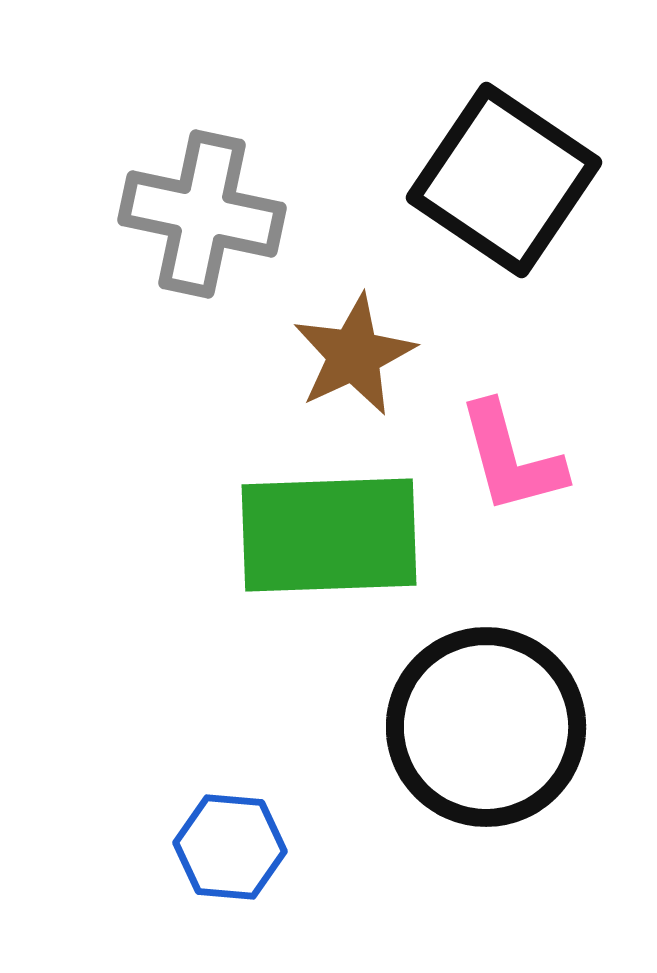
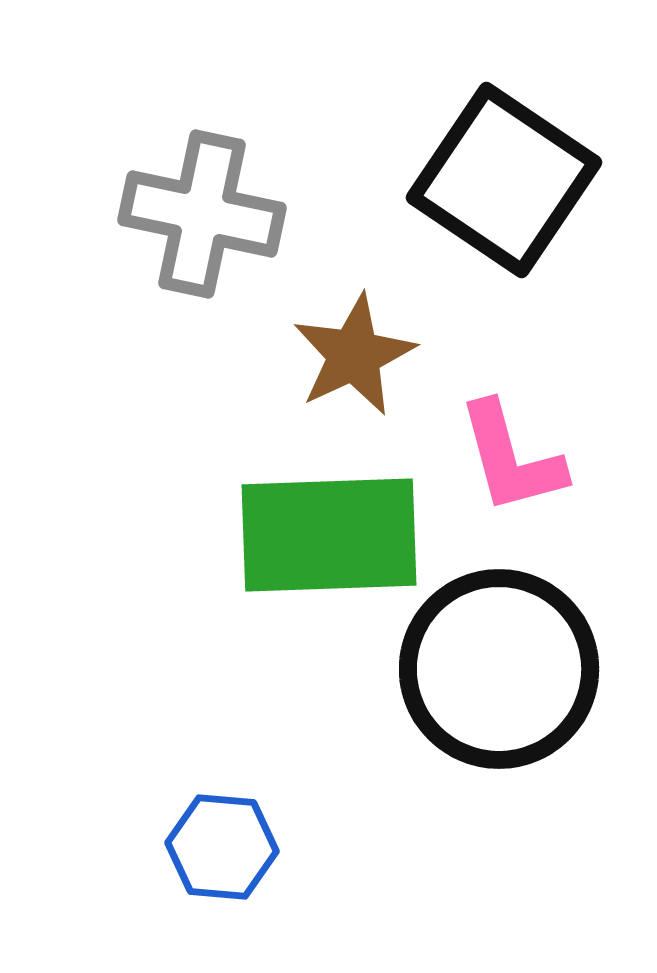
black circle: moved 13 px right, 58 px up
blue hexagon: moved 8 px left
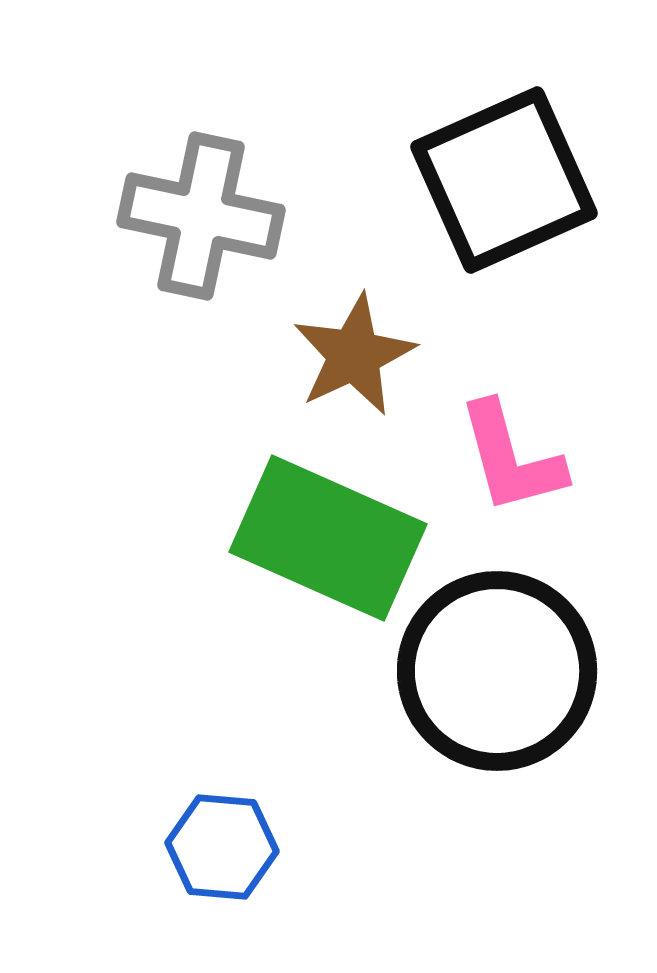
black square: rotated 32 degrees clockwise
gray cross: moved 1 px left, 2 px down
green rectangle: moved 1 px left, 3 px down; rotated 26 degrees clockwise
black circle: moved 2 px left, 2 px down
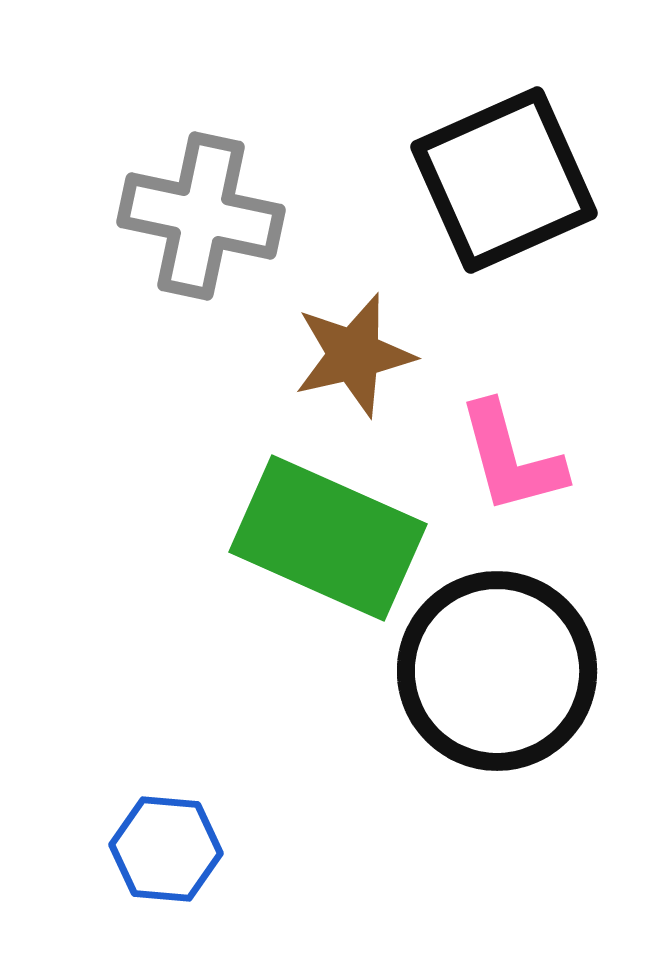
brown star: rotated 12 degrees clockwise
blue hexagon: moved 56 px left, 2 px down
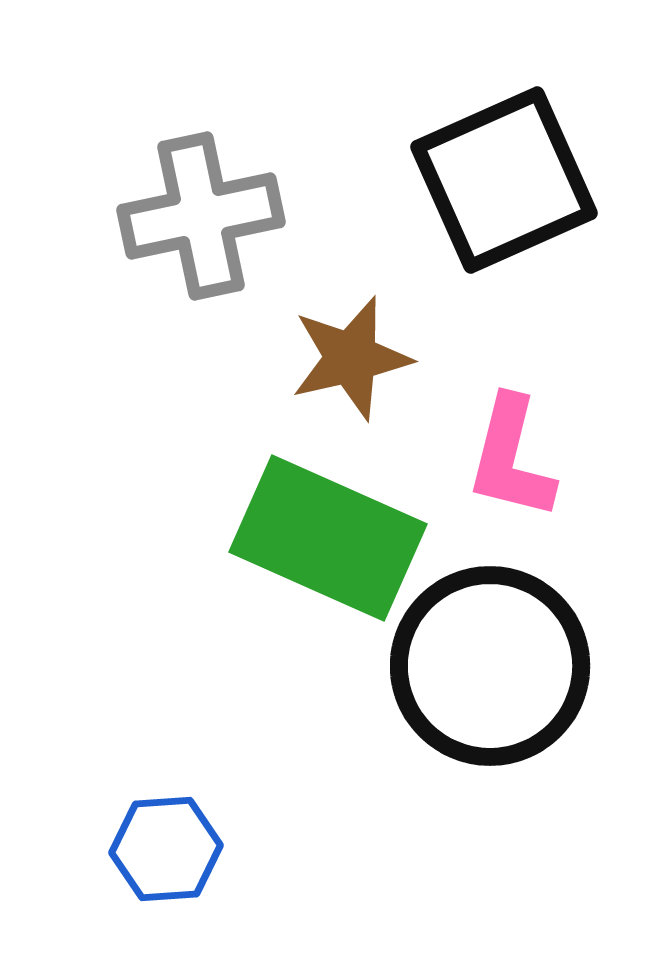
gray cross: rotated 24 degrees counterclockwise
brown star: moved 3 px left, 3 px down
pink L-shape: rotated 29 degrees clockwise
black circle: moved 7 px left, 5 px up
blue hexagon: rotated 9 degrees counterclockwise
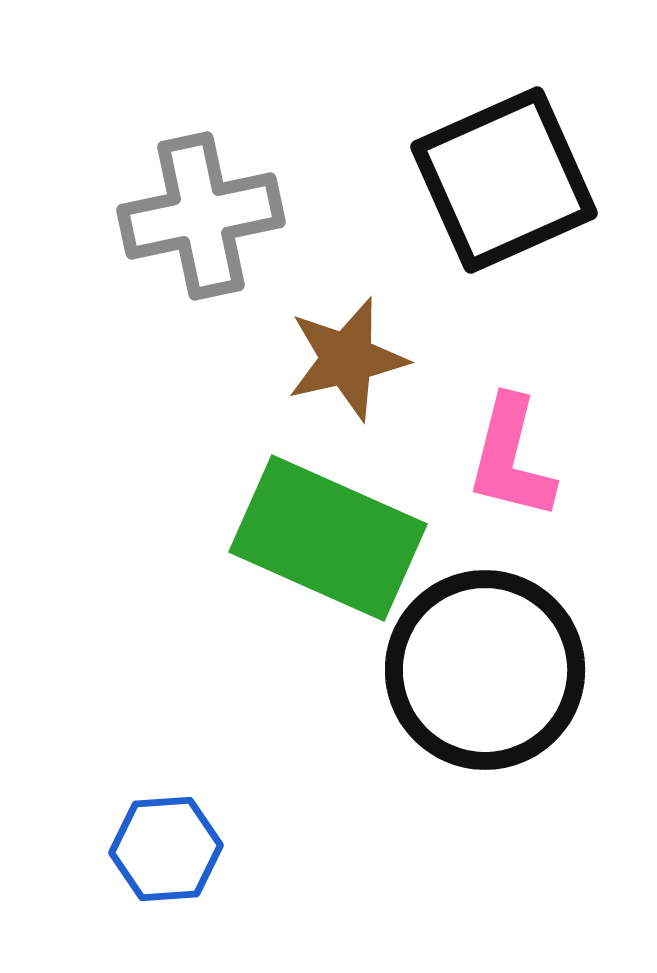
brown star: moved 4 px left, 1 px down
black circle: moved 5 px left, 4 px down
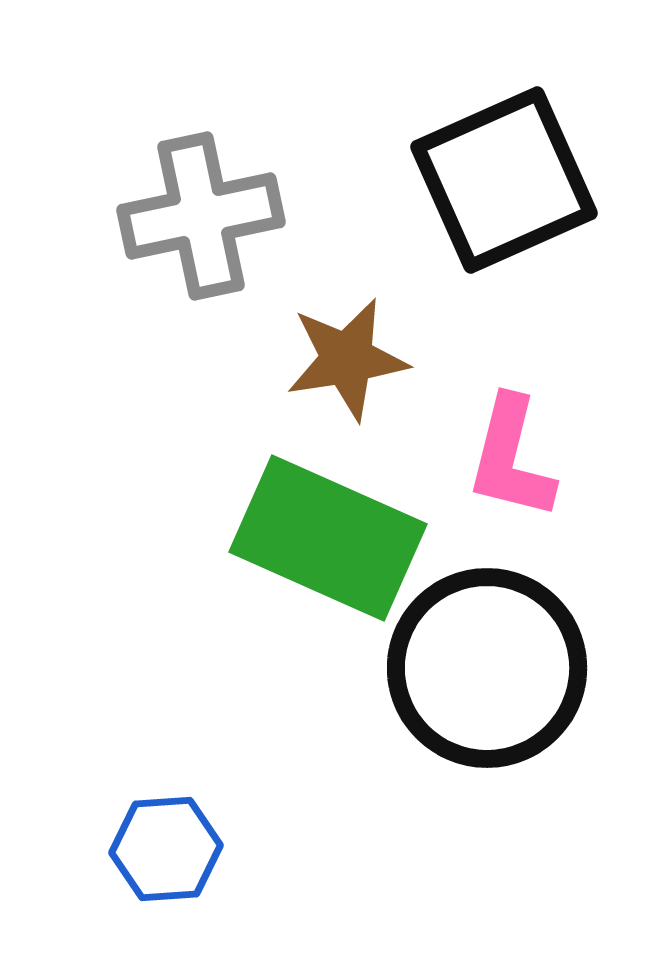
brown star: rotated 4 degrees clockwise
black circle: moved 2 px right, 2 px up
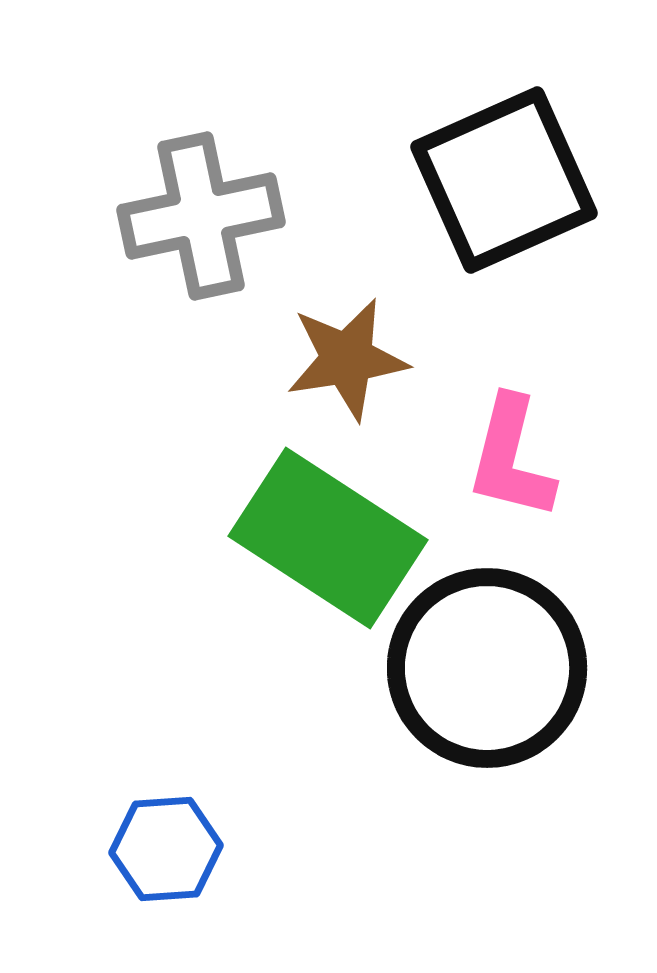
green rectangle: rotated 9 degrees clockwise
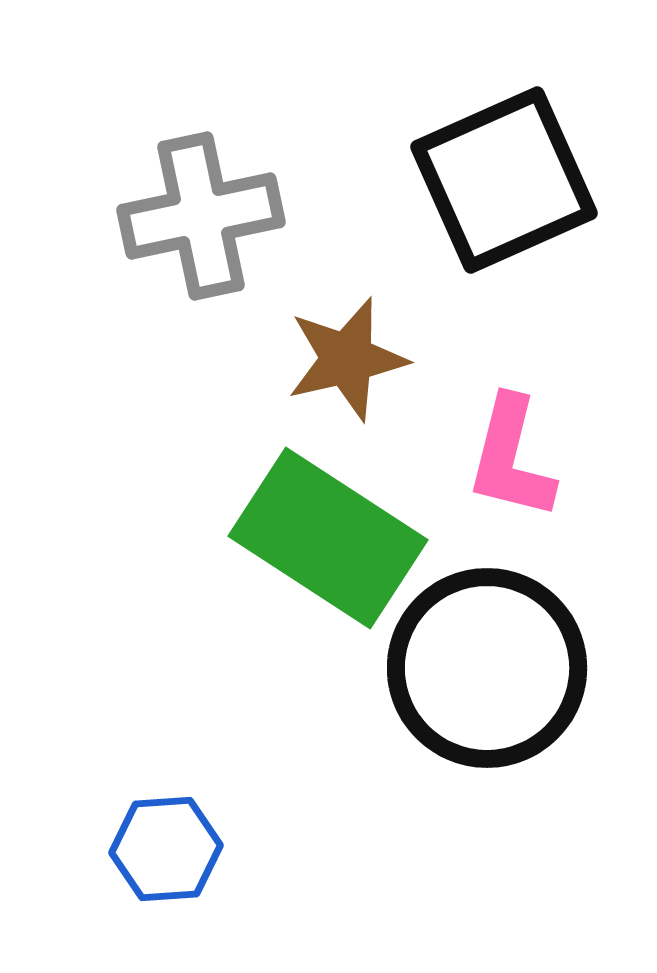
brown star: rotated 4 degrees counterclockwise
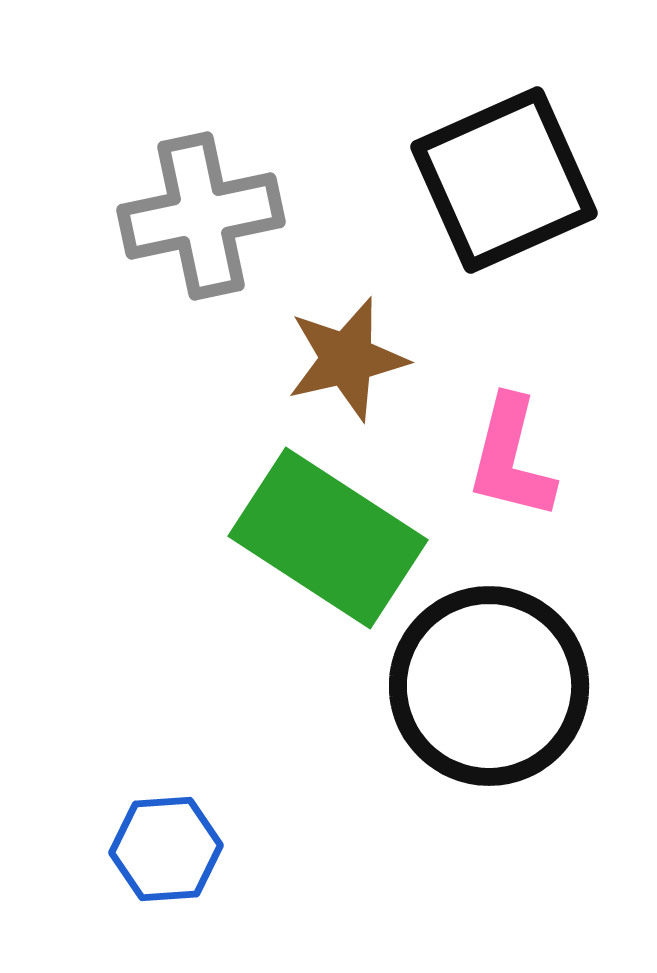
black circle: moved 2 px right, 18 px down
